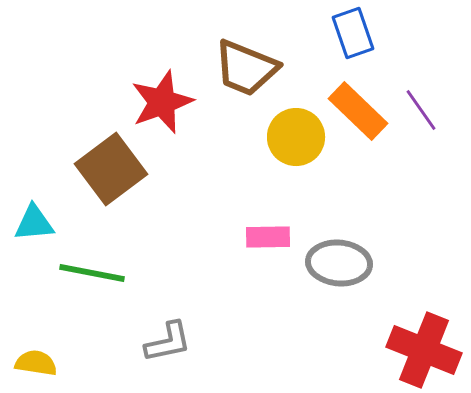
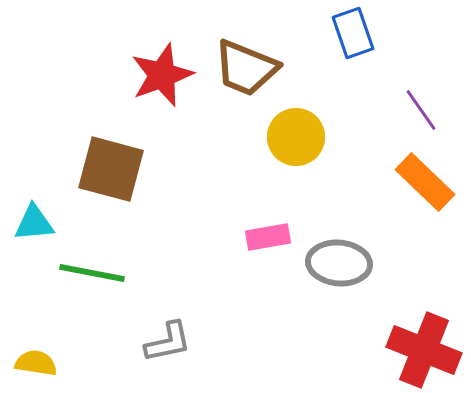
red star: moved 27 px up
orange rectangle: moved 67 px right, 71 px down
brown square: rotated 38 degrees counterclockwise
pink rectangle: rotated 9 degrees counterclockwise
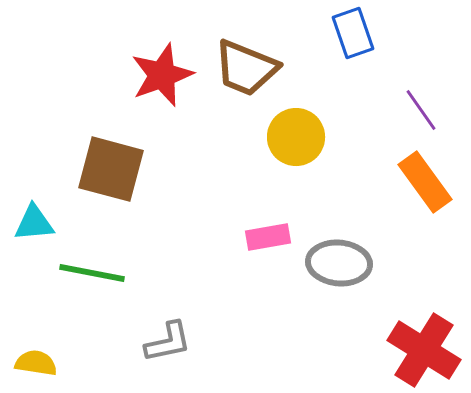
orange rectangle: rotated 10 degrees clockwise
red cross: rotated 10 degrees clockwise
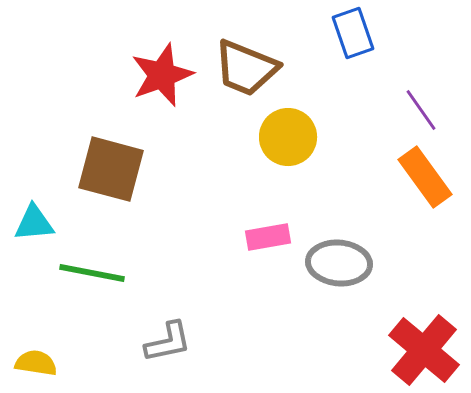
yellow circle: moved 8 px left
orange rectangle: moved 5 px up
red cross: rotated 8 degrees clockwise
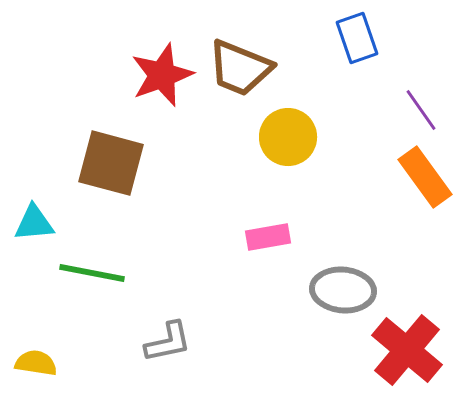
blue rectangle: moved 4 px right, 5 px down
brown trapezoid: moved 6 px left
brown square: moved 6 px up
gray ellipse: moved 4 px right, 27 px down
red cross: moved 17 px left
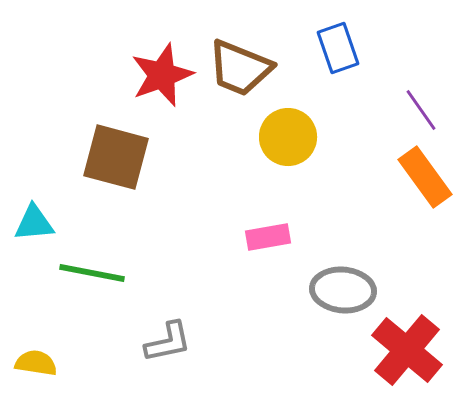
blue rectangle: moved 19 px left, 10 px down
brown square: moved 5 px right, 6 px up
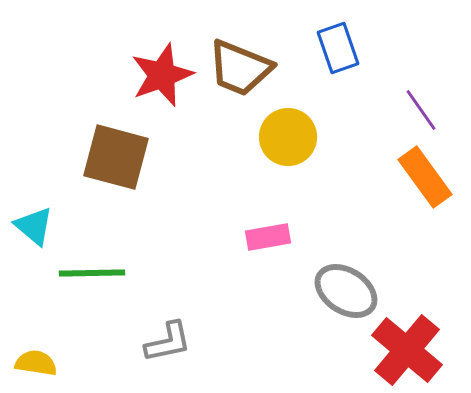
cyan triangle: moved 3 px down; rotated 45 degrees clockwise
green line: rotated 12 degrees counterclockwise
gray ellipse: moved 3 px right, 1 px down; rotated 28 degrees clockwise
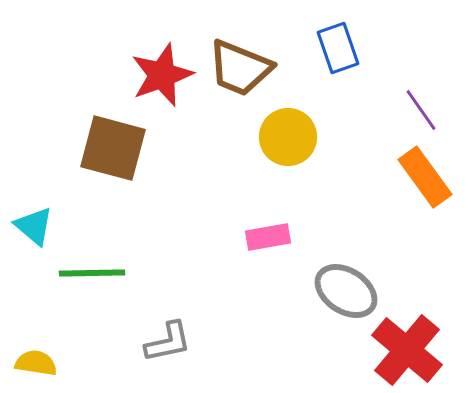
brown square: moved 3 px left, 9 px up
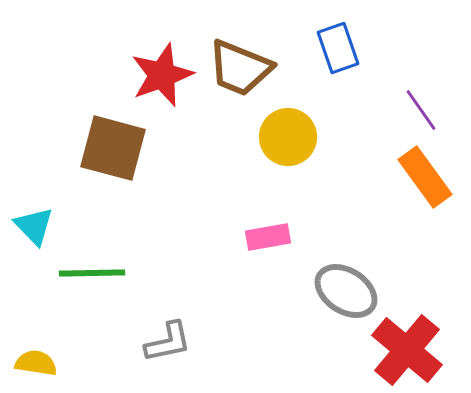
cyan triangle: rotated 6 degrees clockwise
